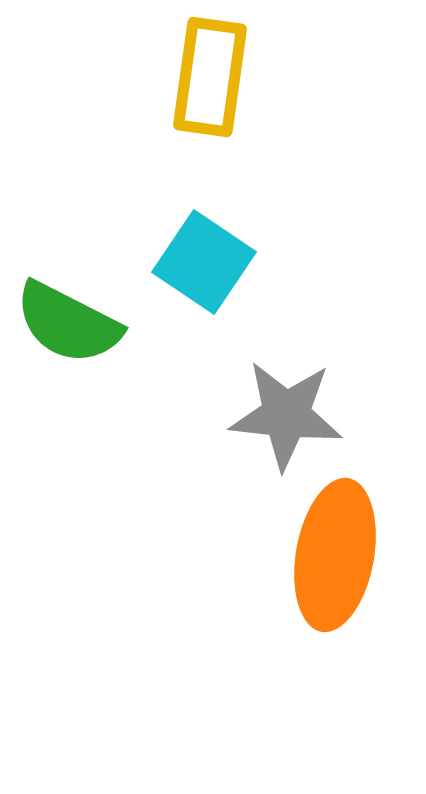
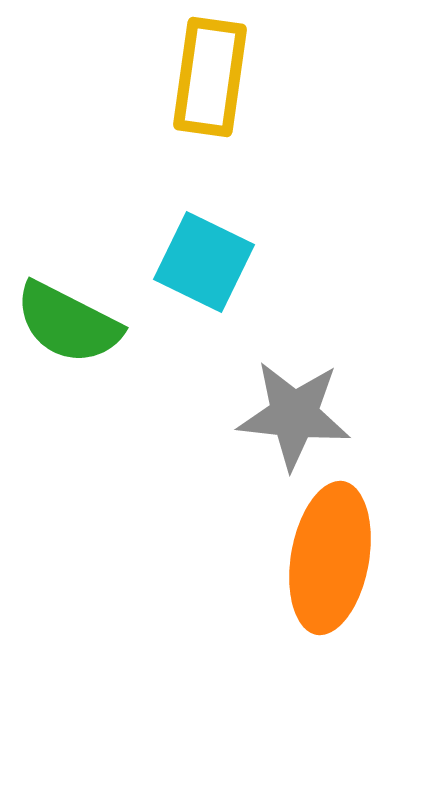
cyan square: rotated 8 degrees counterclockwise
gray star: moved 8 px right
orange ellipse: moved 5 px left, 3 px down
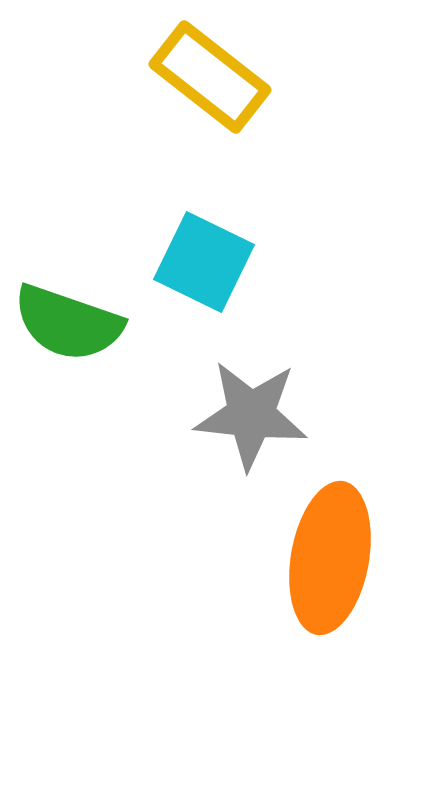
yellow rectangle: rotated 60 degrees counterclockwise
green semicircle: rotated 8 degrees counterclockwise
gray star: moved 43 px left
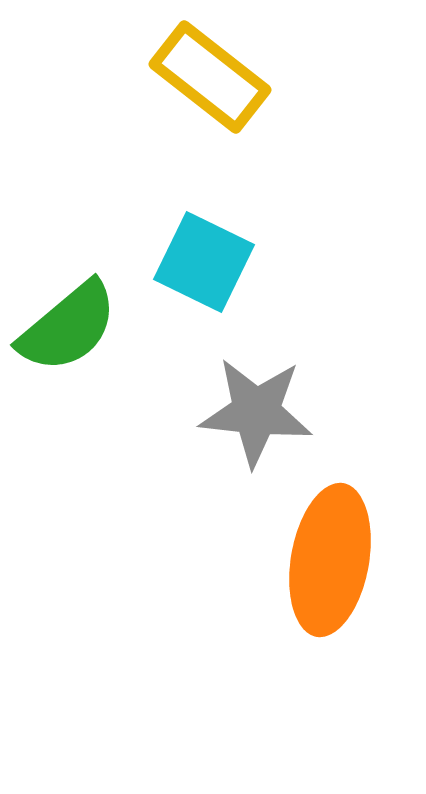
green semicircle: moved 4 px down; rotated 59 degrees counterclockwise
gray star: moved 5 px right, 3 px up
orange ellipse: moved 2 px down
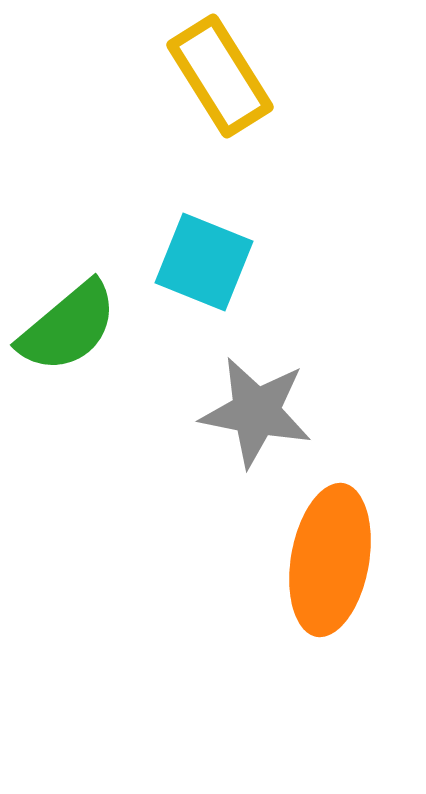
yellow rectangle: moved 10 px right, 1 px up; rotated 20 degrees clockwise
cyan square: rotated 4 degrees counterclockwise
gray star: rotated 5 degrees clockwise
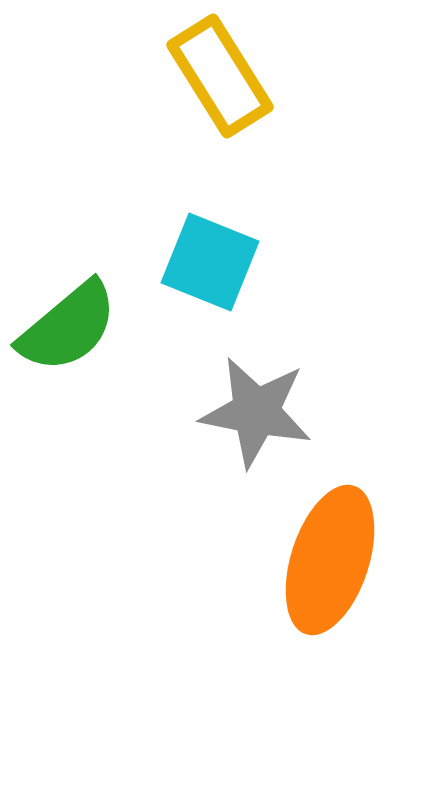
cyan square: moved 6 px right
orange ellipse: rotated 8 degrees clockwise
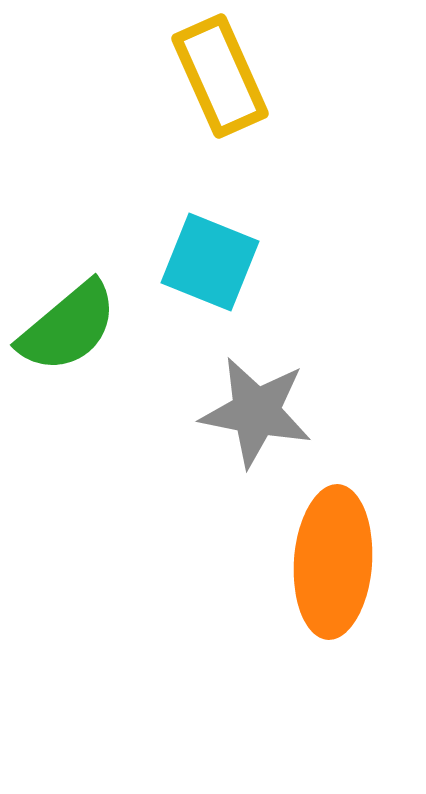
yellow rectangle: rotated 8 degrees clockwise
orange ellipse: moved 3 px right, 2 px down; rotated 14 degrees counterclockwise
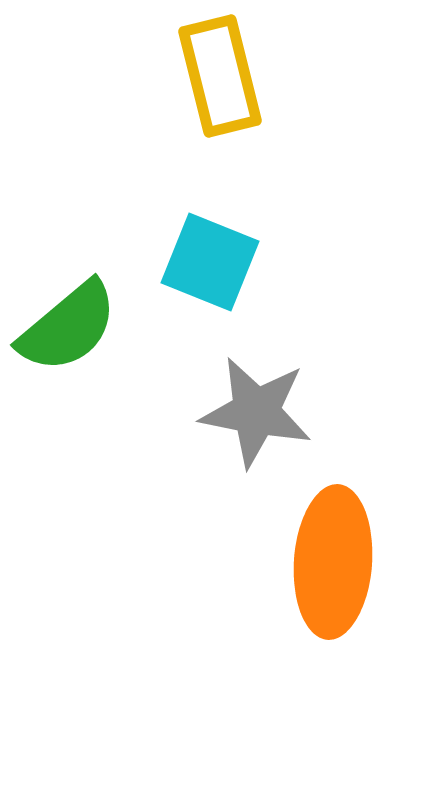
yellow rectangle: rotated 10 degrees clockwise
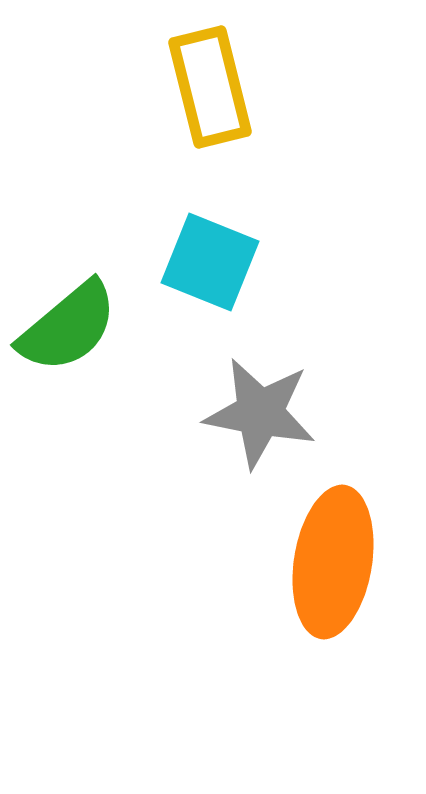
yellow rectangle: moved 10 px left, 11 px down
gray star: moved 4 px right, 1 px down
orange ellipse: rotated 5 degrees clockwise
